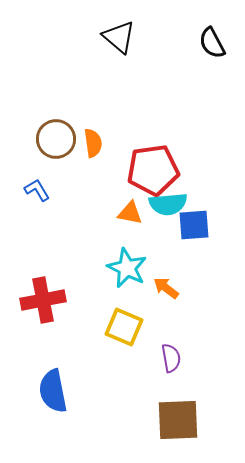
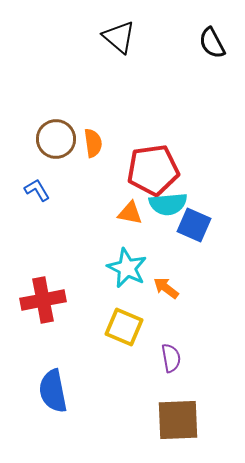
blue square: rotated 28 degrees clockwise
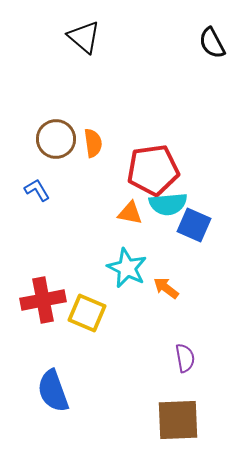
black triangle: moved 35 px left
yellow square: moved 37 px left, 14 px up
purple semicircle: moved 14 px right
blue semicircle: rotated 9 degrees counterclockwise
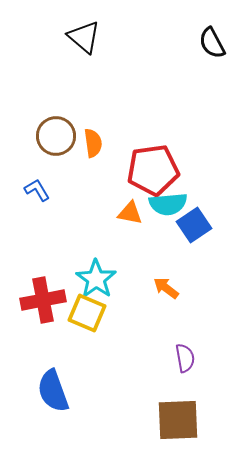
brown circle: moved 3 px up
blue square: rotated 32 degrees clockwise
cyan star: moved 31 px left, 11 px down; rotated 9 degrees clockwise
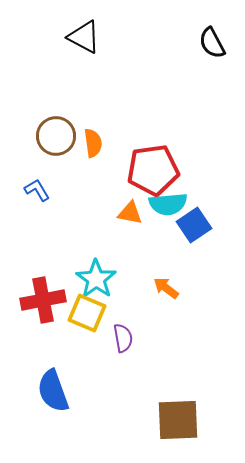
black triangle: rotated 12 degrees counterclockwise
purple semicircle: moved 62 px left, 20 px up
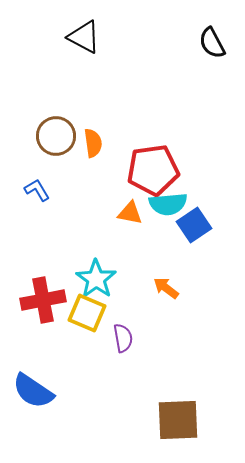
blue semicircle: moved 20 px left; rotated 36 degrees counterclockwise
